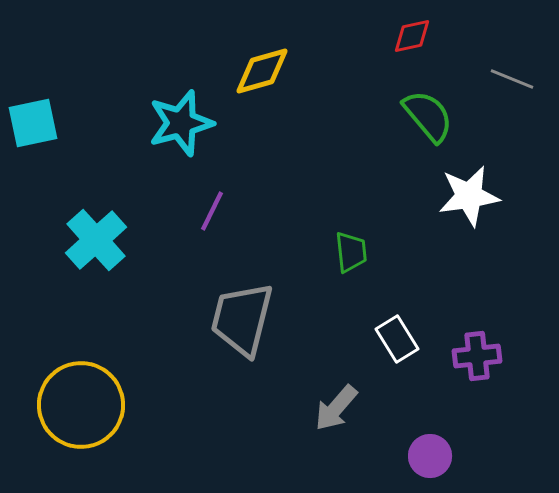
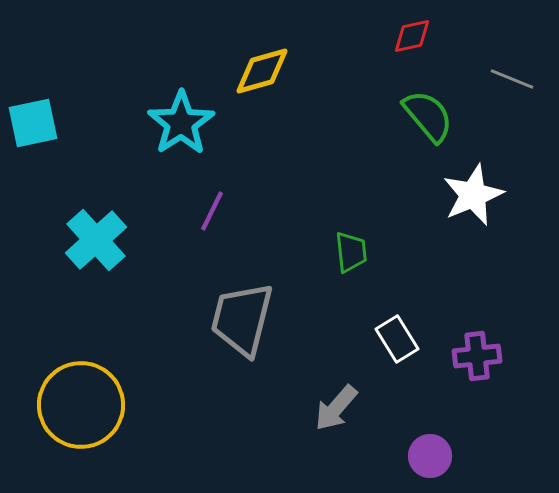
cyan star: rotated 18 degrees counterclockwise
white star: moved 4 px right, 1 px up; rotated 14 degrees counterclockwise
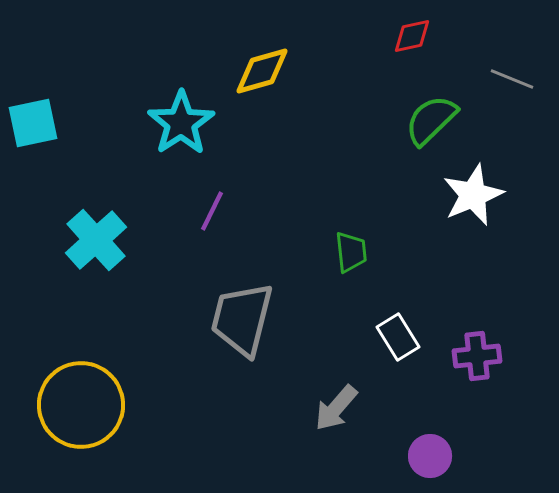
green semicircle: moved 3 px right, 4 px down; rotated 94 degrees counterclockwise
white rectangle: moved 1 px right, 2 px up
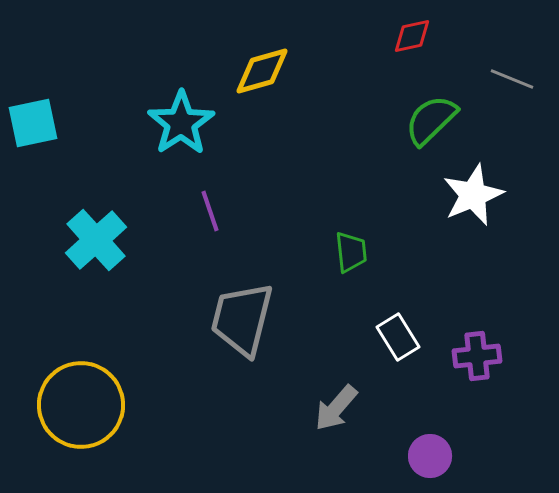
purple line: moved 2 px left; rotated 45 degrees counterclockwise
